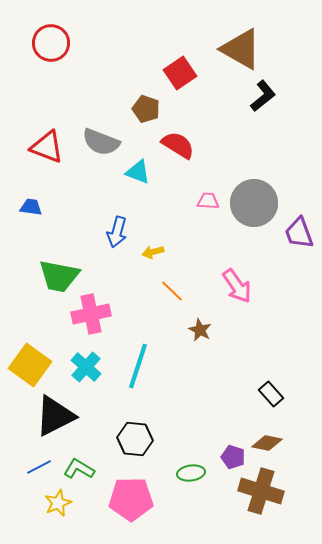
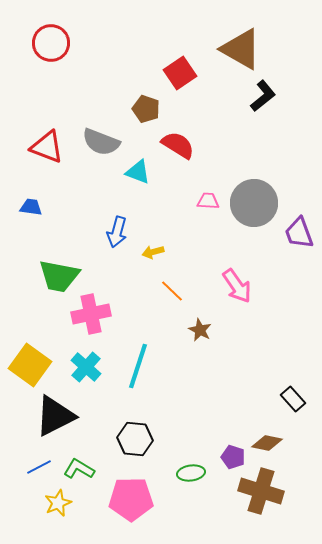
black rectangle: moved 22 px right, 5 px down
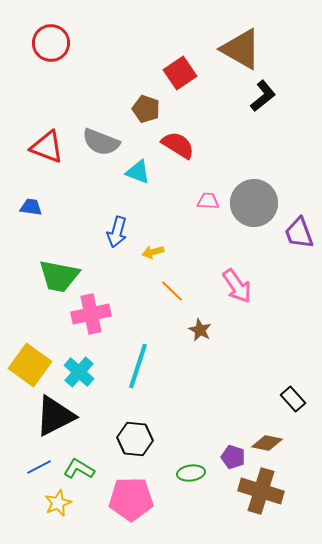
cyan cross: moved 7 px left, 5 px down
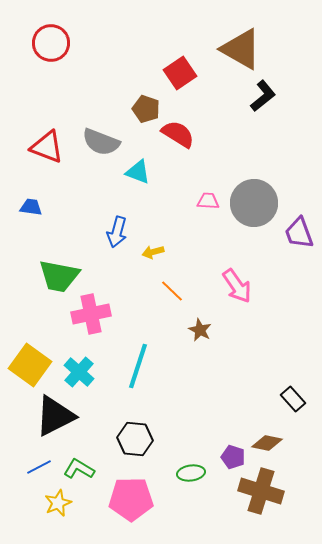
red semicircle: moved 11 px up
